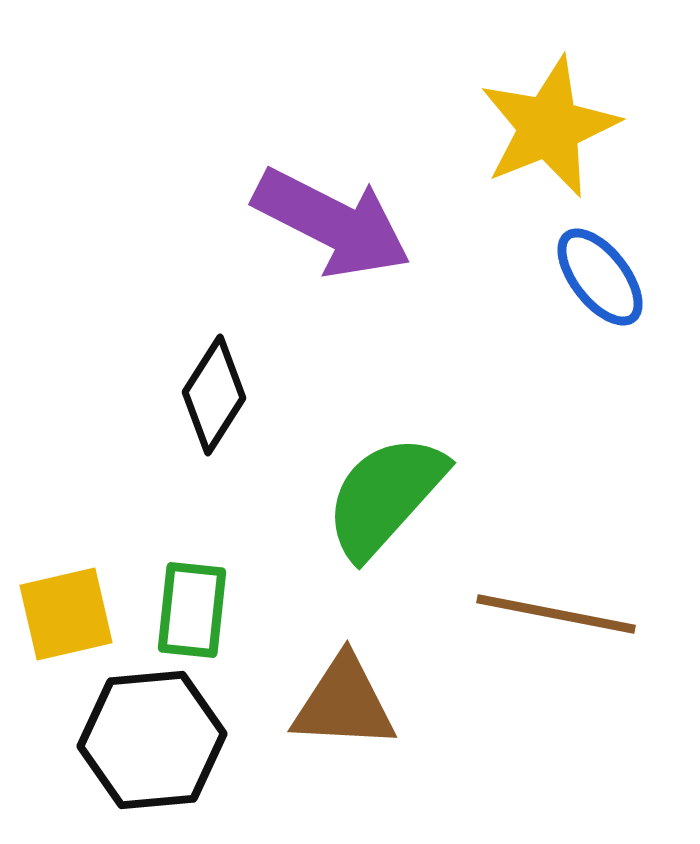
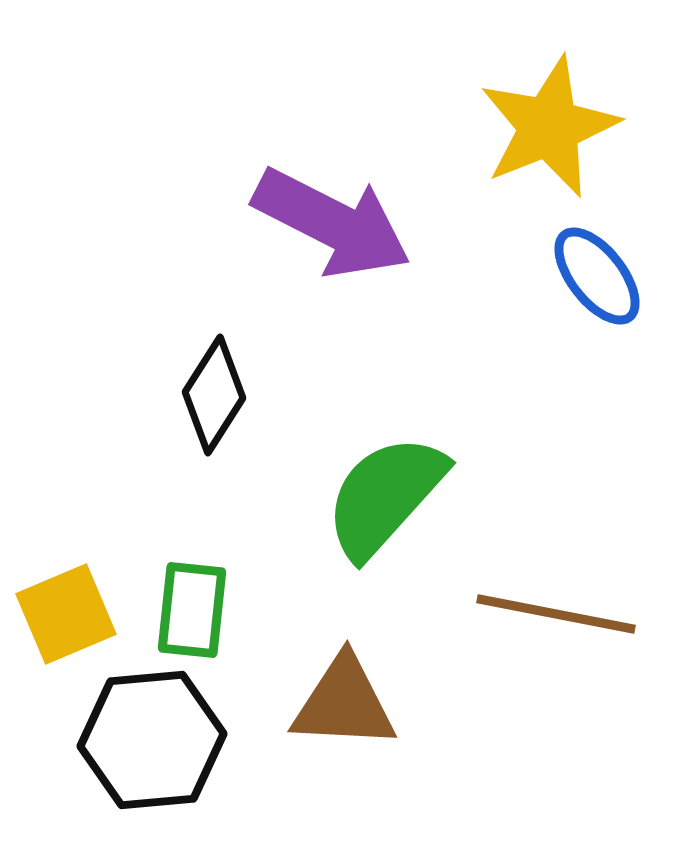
blue ellipse: moved 3 px left, 1 px up
yellow square: rotated 10 degrees counterclockwise
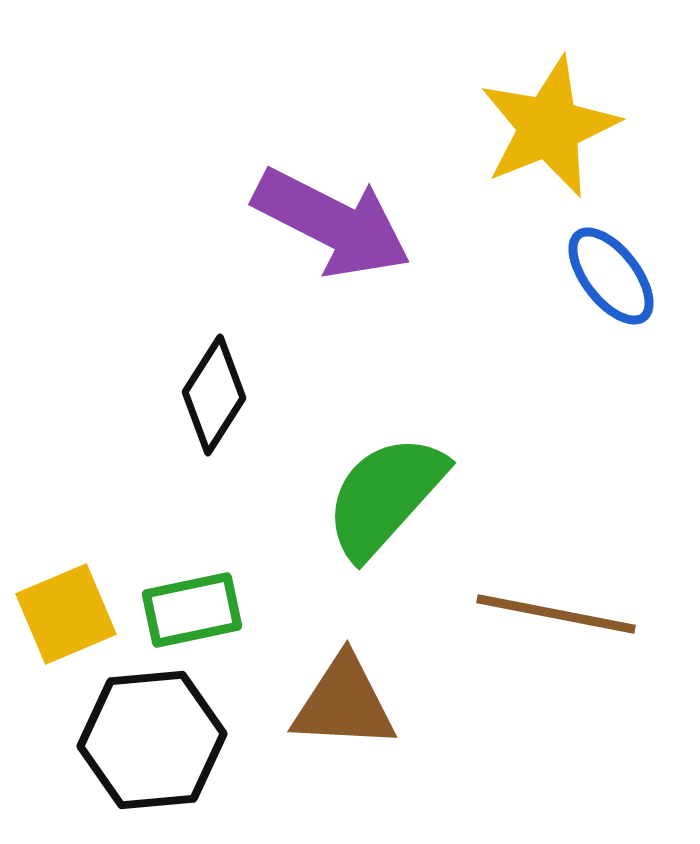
blue ellipse: moved 14 px right
green rectangle: rotated 72 degrees clockwise
